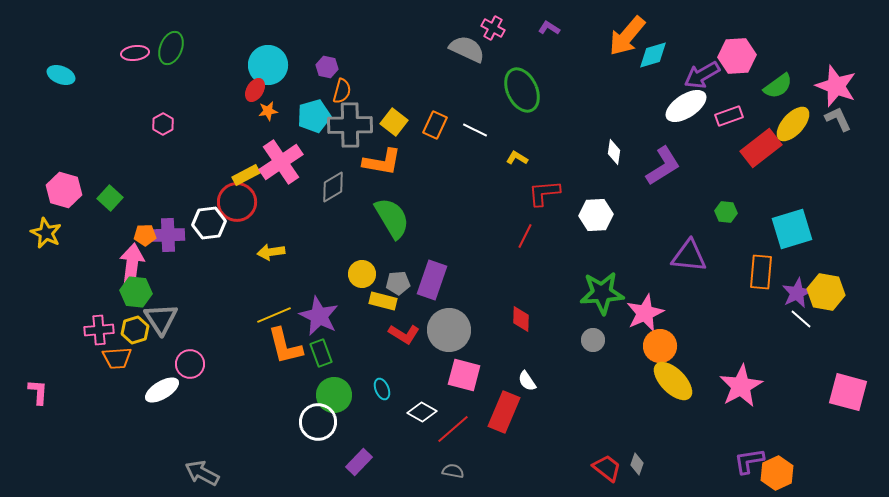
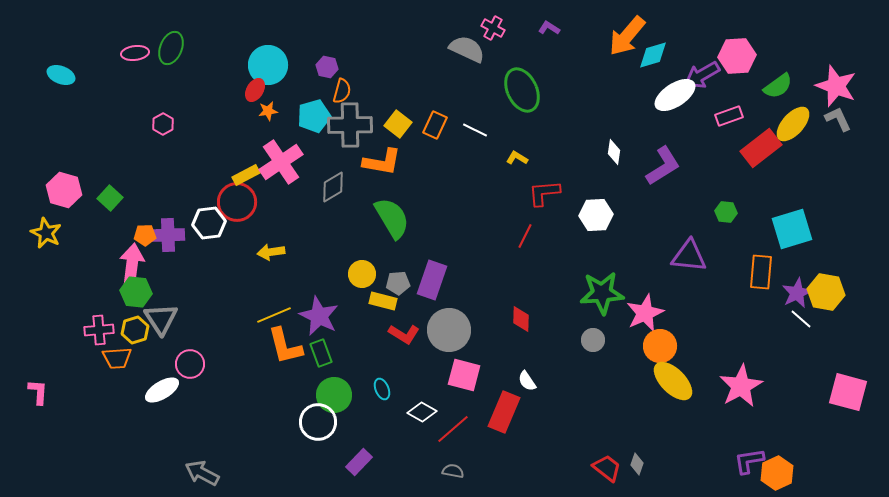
white ellipse at (686, 106): moved 11 px left, 11 px up
yellow square at (394, 122): moved 4 px right, 2 px down
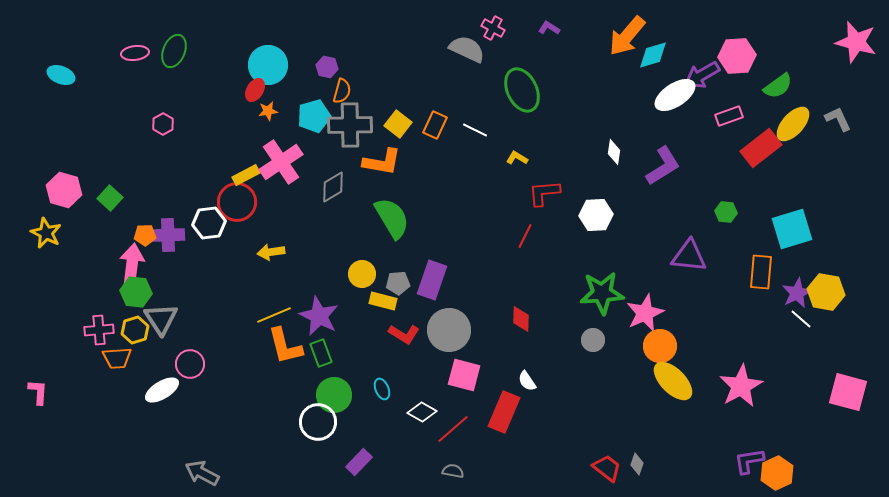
green ellipse at (171, 48): moved 3 px right, 3 px down
pink star at (836, 86): moved 20 px right, 44 px up; rotated 6 degrees counterclockwise
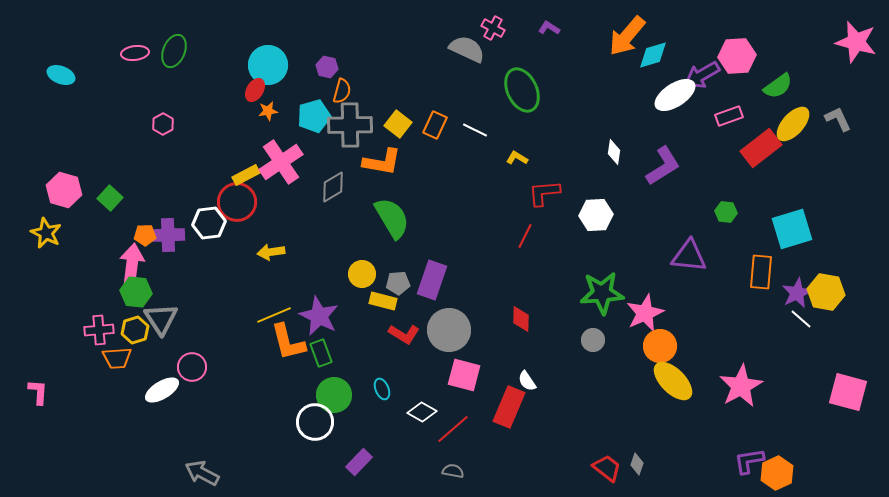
orange L-shape at (285, 346): moved 3 px right, 4 px up
pink circle at (190, 364): moved 2 px right, 3 px down
red rectangle at (504, 412): moved 5 px right, 5 px up
white circle at (318, 422): moved 3 px left
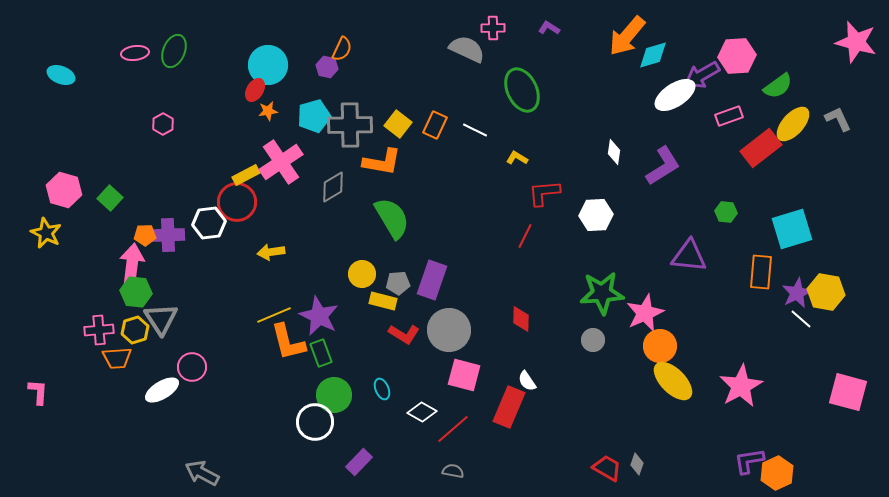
pink cross at (493, 28): rotated 30 degrees counterclockwise
orange semicircle at (342, 91): moved 42 px up; rotated 10 degrees clockwise
red trapezoid at (607, 468): rotated 8 degrees counterclockwise
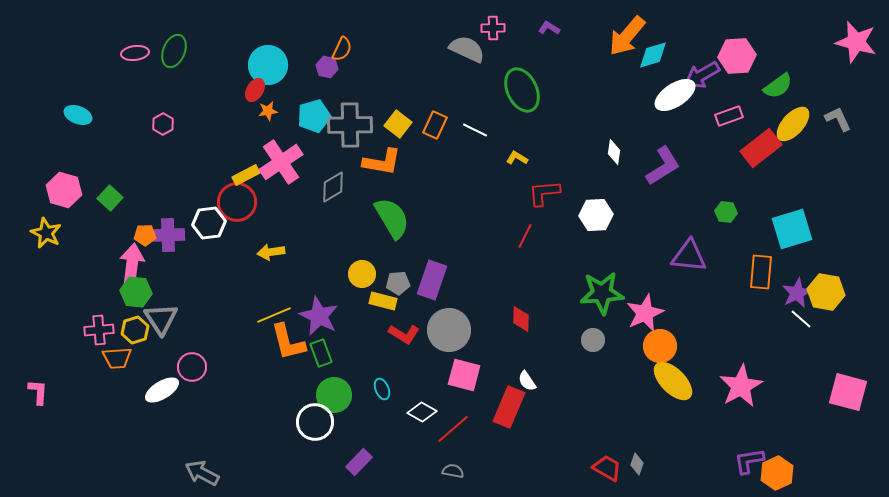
cyan ellipse at (61, 75): moved 17 px right, 40 px down
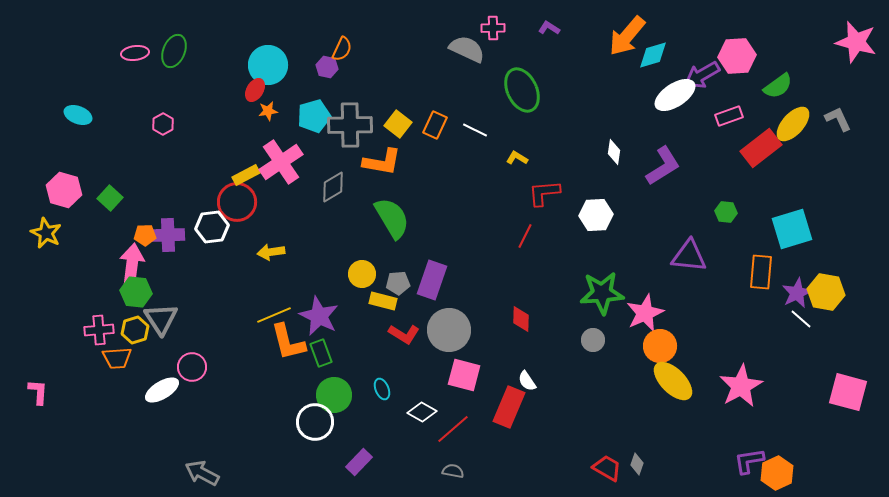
white hexagon at (209, 223): moved 3 px right, 4 px down
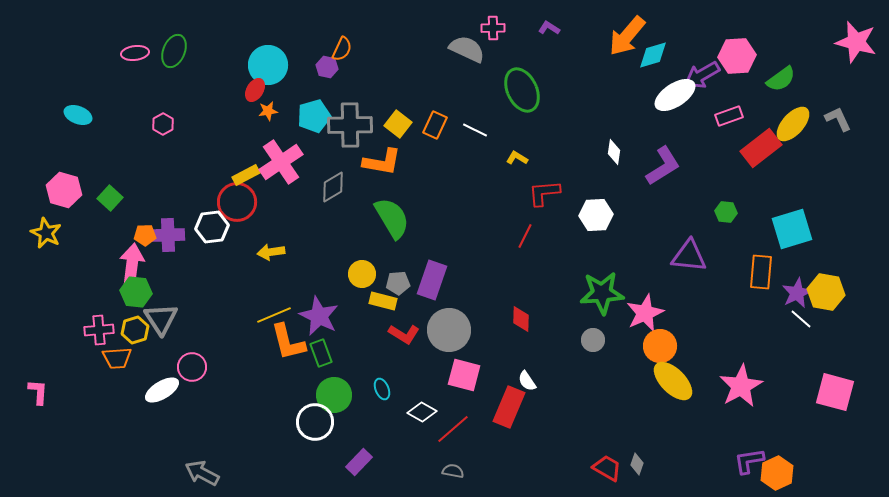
green semicircle at (778, 86): moved 3 px right, 7 px up
pink square at (848, 392): moved 13 px left
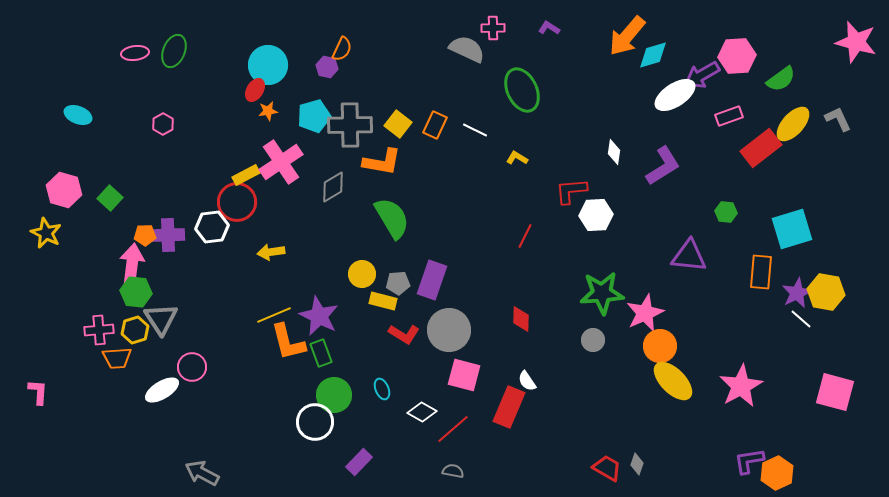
red L-shape at (544, 193): moved 27 px right, 2 px up
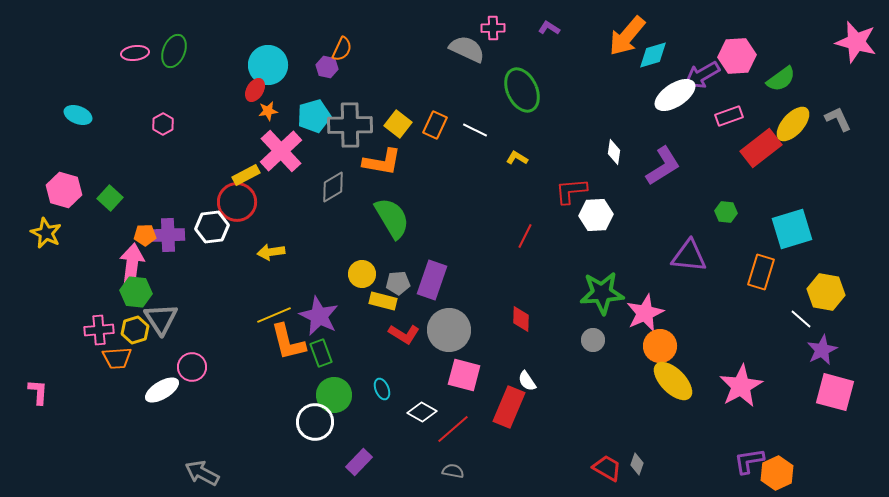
pink cross at (281, 162): moved 11 px up; rotated 9 degrees counterclockwise
orange rectangle at (761, 272): rotated 12 degrees clockwise
purple star at (797, 293): moved 25 px right, 57 px down
